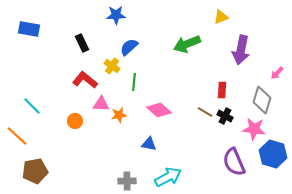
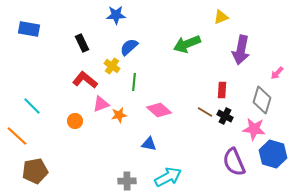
pink triangle: rotated 24 degrees counterclockwise
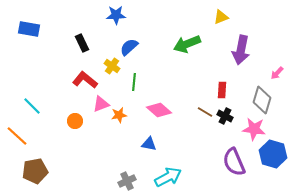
gray cross: rotated 24 degrees counterclockwise
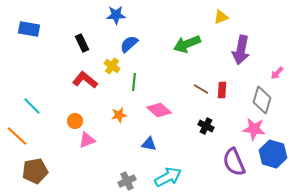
blue semicircle: moved 3 px up
pink triangle: moved 14 px left, 36 px down
brown line: moved 4 px left, 23 px up
black cross: moved 19 px left, 10 px down
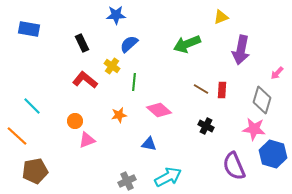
purple semicircle: moved 4 px down
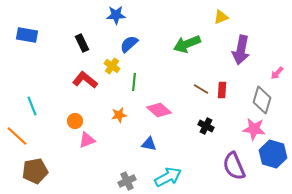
blue rectangle: moved 2 px left, 6 px down
cyan line: rotated 24 degrees clockwise
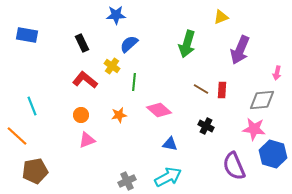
green arrow: rotated 52 degrees counterclockwise
purple arrow: moved 1 px left; rotated 12 degrees clockwise
pink arrow: rotated 32 degrees counterclockwise
gray diamond: rotated 68 degrees clockwise
orange circle: moved 6 px right, 6 px up
blue triangle: moved 21 px right
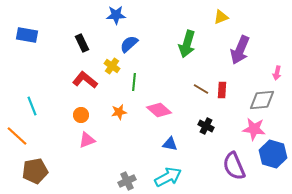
orange star: moved 3 px up
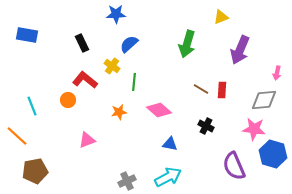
blue star: moved 1 px up
gray diamond: moved 2 px right
orange circle: moved 13 px left, 15 px up
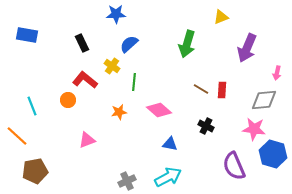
purple arrow: moved 7 px right, 2 px up
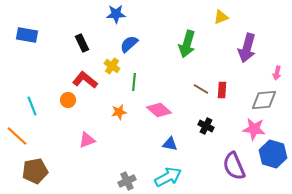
purple arrow: rotated 8 degrees counterclockwise
